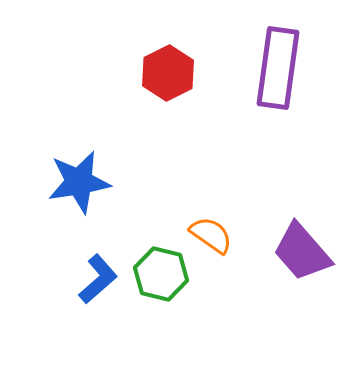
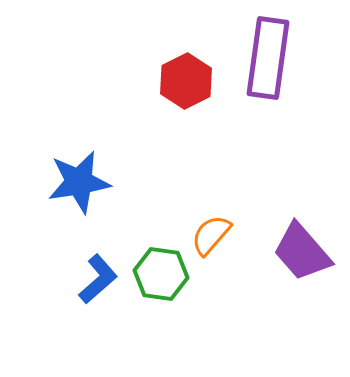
purple rectangle: moved 10 px left, 10 px up
red hexagon: moved 18 px right, 8 px down
orange semicircle: rotated 84 degrees counterclockwise
green hexagon: rotated 6 degrees counterclockwise
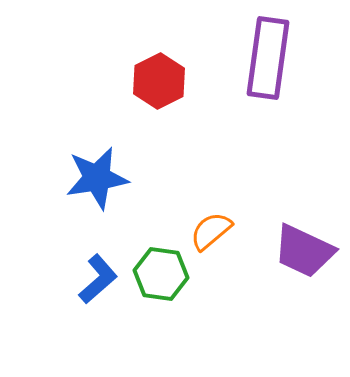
red hexagon: moved 27 px left
blue star: moved 18 px right, 4 px up
orange semicircle: moved 4 px up; rotated 9 degrees clockwise
purple trapezoid: moved 2 px right, 1 px up; rotated 24 degrees counterclockwise
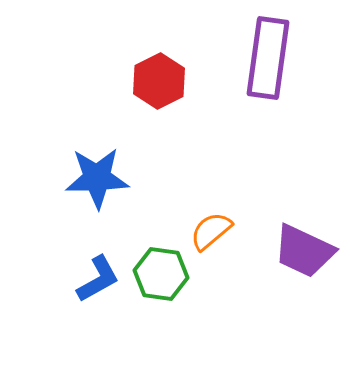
blue star: rotated 8 degrees clockwise
blue L-shape: rotated 12 degrees clockwise
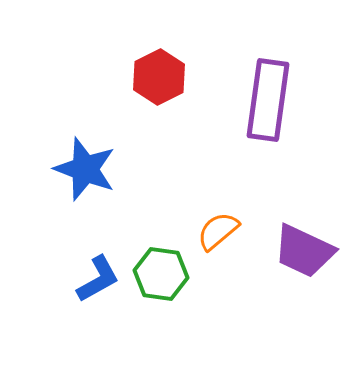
purple rectangle: moved 42 px down
red hexagon: moved 4 px up
blue star: moved 12 px left, 9 px up; rotated 22 degrees clockwise
orange semicircle: moved 7 px right
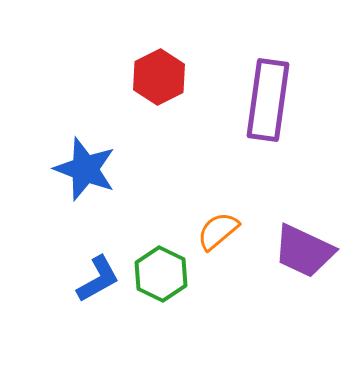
green hexagon: rotated 18 degrees clockwise
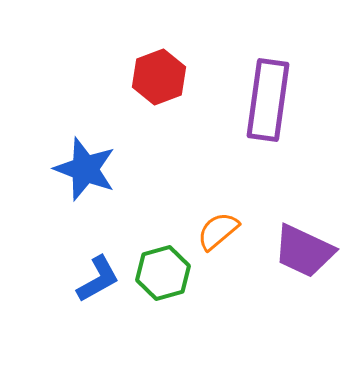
red hexagon: rotated 6 degrees clockwise
green hexagon: moved 2 px right, 1 px up; rotated 18 degrees clockwise
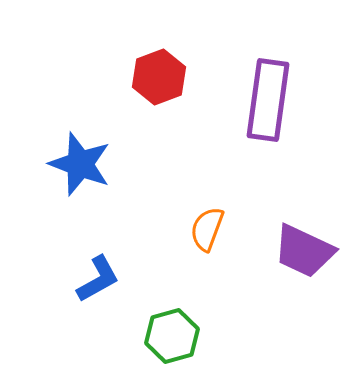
blue star: moved 5 px left, 5 px up
orange semicircle: moved 11 px left, 2 px up; rotated 30 degrees counterclockwise
green hexagon: moved 9 px right, 63 px down
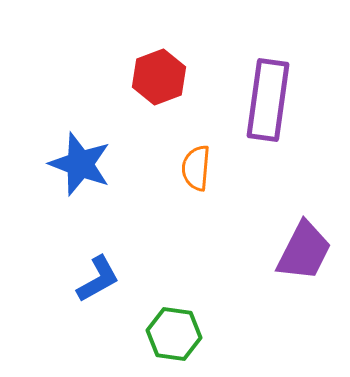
orange semicircle: moved 11 px left, 61 px up; rotated 15 degrees counterclockwise
purple trapezoid: rotated 88 degrees counterclockwise
green hexagon: moved 2 px right, 2 px up; rotated 24 degrees clockwise
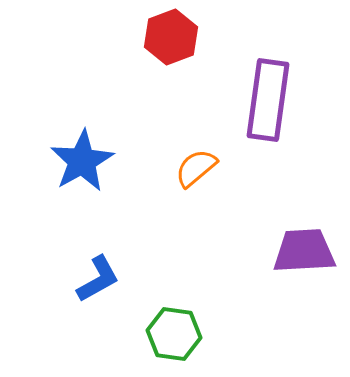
red hexagon: moved 12 px right, 40 px up
blue star: moved 2 px right, 3 px up; rotated 22 degrees clockwise
orange semicircle: rotated 45 degrees clockwise
purple trapezoid: rotated 120 degrees counterclockwise
